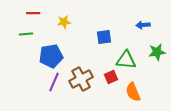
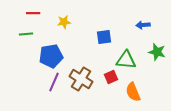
green star: rotated 24 degrees clockwise
brown cross: rotated 30 degrees counterclockwise
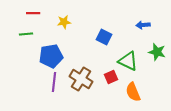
blue square: rotated 35 degrees clockwise
green triangle: moved 2 px right, 1 px down; rotated 20 degrees clockwise
purple line: rotated 18 degrees counterclockwise
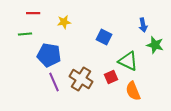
blue arrow: rotated 96 degrees counterclockwise
green line: moved 1 px left
green star: moved 2 px left, 7 px up
blue pentagon: moved 2 px left, 1 px up; rotated 20 degrees clockwise
purple line: rotated 30 degrees counterclockwise
orange semicircle: moved 1 px up
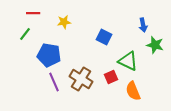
green line: rotated 48 degrees counterclockwise
